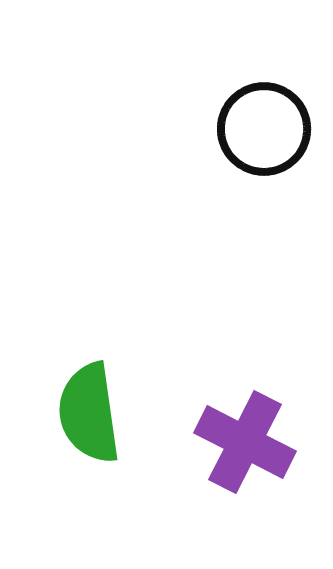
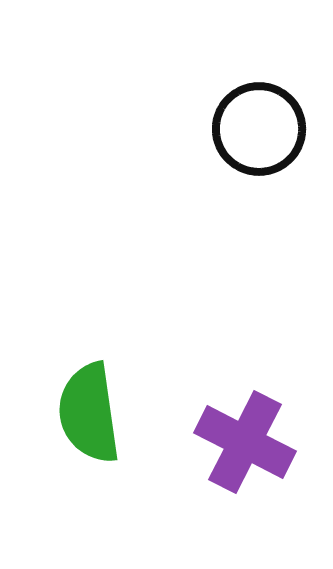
black circle: moved 5 px left
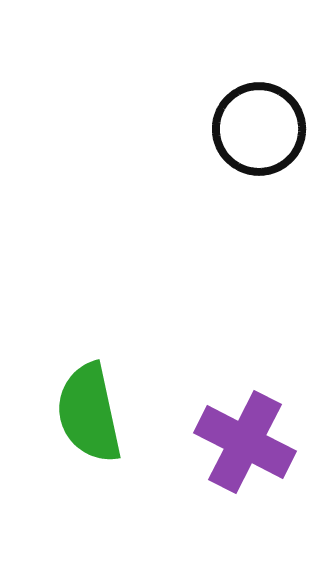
green semicircle: rotated 4 degrees counterclockwise
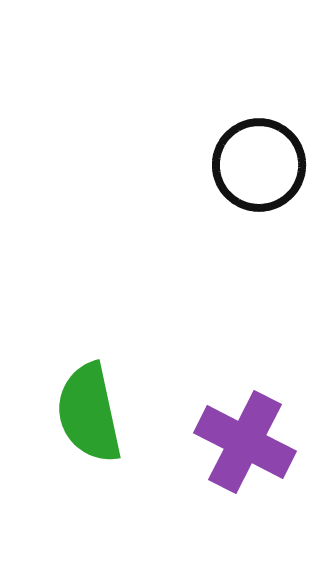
black circle: moved 36 px down
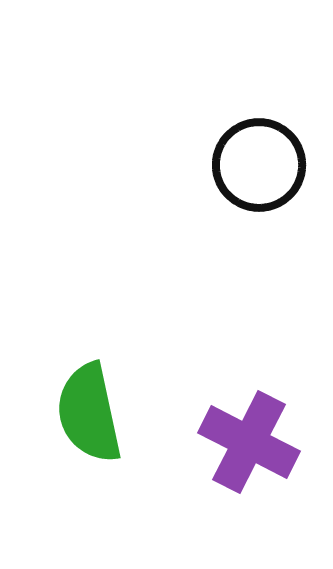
purple cross: moved 4 px right
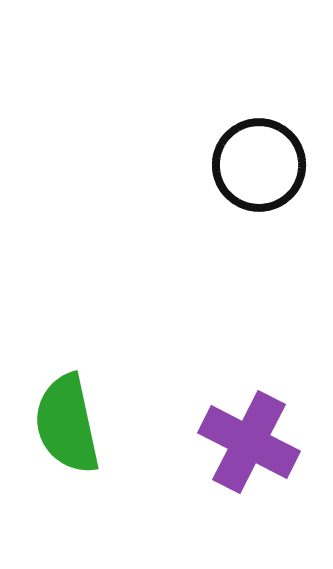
green semicircle: moved 22 px left, 11 px down
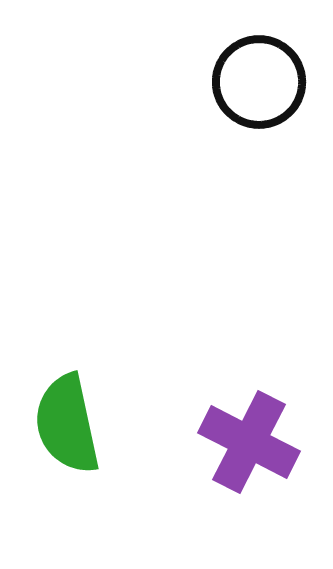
black circle: moved 83 px up
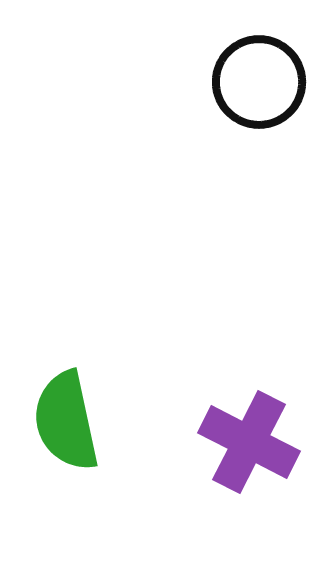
green semicircle: moved 1 px left, 3 px up
